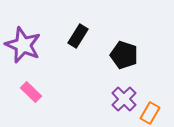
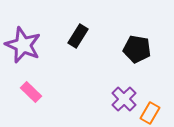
black pentagon: moved 13 px right, 6 px up; rotated 8 degrees counterclockwise
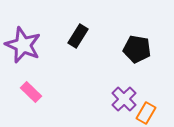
orange rectangle: moved 4 px left
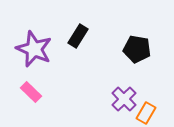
purple star: moved 11 px right, 4 px down
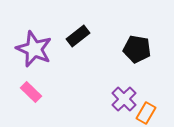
black rectangle: rotated 20 degrees clockwise
